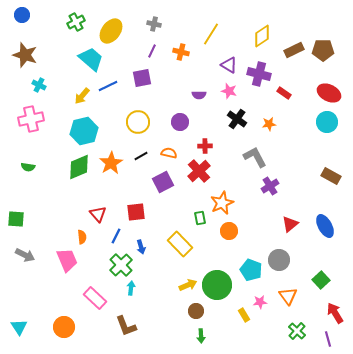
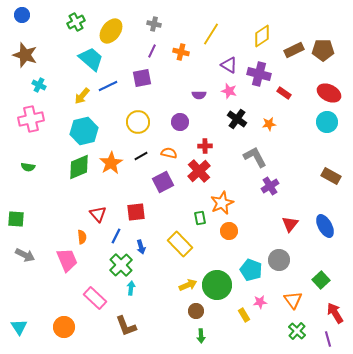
red triangle at (290, 224): rotated 12 degrees counterclockwise
orange triangle at (288, 296): moved 5 px right, 4 px down
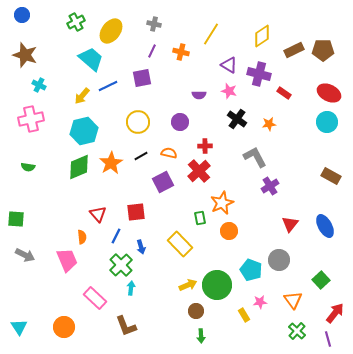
red arrow at (335, 313): rotated 70 degrees clockwise
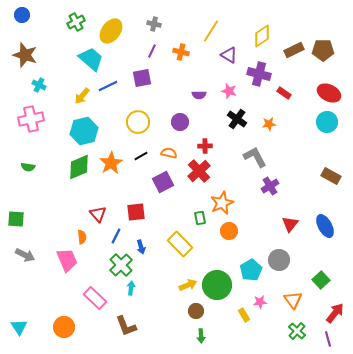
yellow line at (211, 34): moved 3 px up
purple triangle at (229, 65): moved 10 px up
cyan pentagon at (251, 270): rotated 20 degrees clockwise
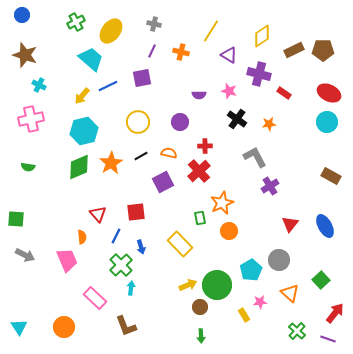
orange triangle at (293, 300): moved 3 px left, 7 px up; rotated 12 degrees counterclockwise
brown circle at (196, 311): moved 4 px right, 4 px up
purple line at (328, 339): rotated 56 degrees counterclockwise
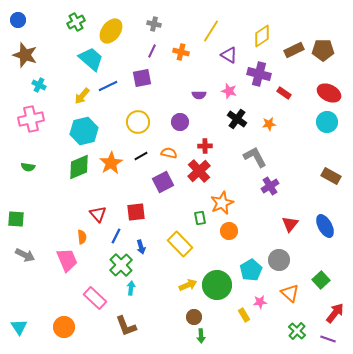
blue circle at (22, 15): moved 4 px left, 5 px down
brown circle at (200, 307): moved 6 px left, 10 px down
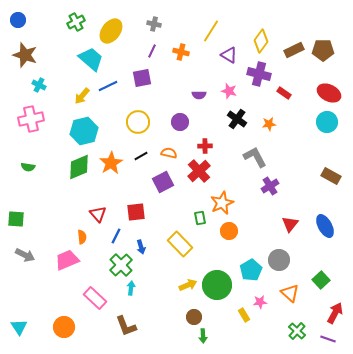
yellow diamond at (262, 36): moved 1 px left, 5 px down; rotated 20 degrees counterclockwise
pink trapezoid at (67, 260): rotated 90 degrees counterclockwise
red arrow at (335, 313): rotated 10 degrees counterclockwise
green arrow at (201, 336): moved 2 px right
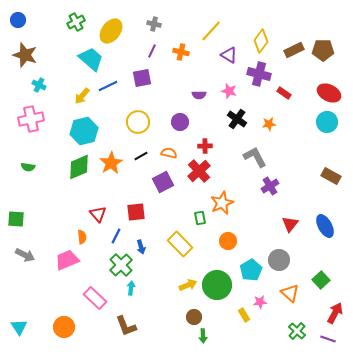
yellow line at (211, 31): rotated 10 degrees clockwise
orange circle at (229, 231): moved 1 px left, 10 px down
